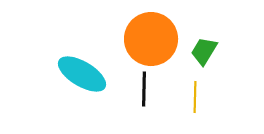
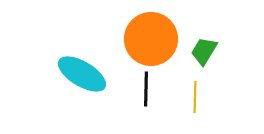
black line: moved 2 px right
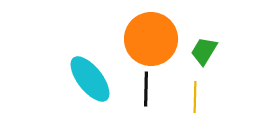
cyan ellipse: moved 8 px right, 5 px down; rotated 21 degrees clockwise
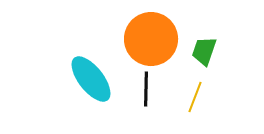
green trapezoid: rotated 12 degrees counterclockwise
cyan ellipse: moved 1 px right
yellow line: rotated 20 degrees clockwise
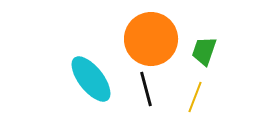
black line: rotated 16 degrees counterclockwise
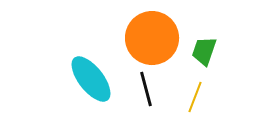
orange circle: moved 1 px right, 1 px up
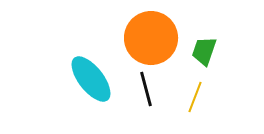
orange circle: moved 1 px left
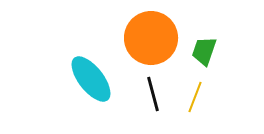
black line: moved 7 px right, 5 px down
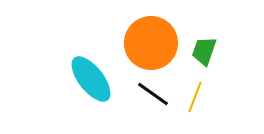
orange circle: moved 5 px down
black line: rotated 40 degrees counterclockwise
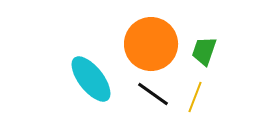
orange circle: moved 1 px down
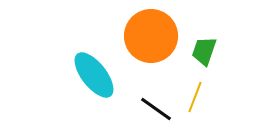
orange circle: moved 8 px up
cyan ellipse: moved 3 px right, 4 px up
black line: moved 3 px right, 15 px down
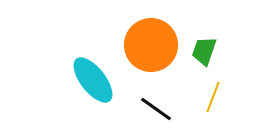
orange circle: moved 9 px down
cyan ellipse: moved 1 px left, 5 px down
yellow line: moved 18 px right
